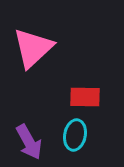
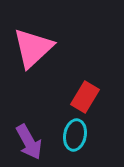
red rectangle: rotated 60 degrees counterclockwise
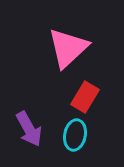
pink triangle: moved 35 px right
purple arrow: moved 13 px up
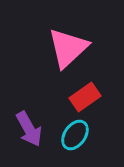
red rectangle: rotated 24 degrees clockwise
cyan ellipse: rotated 24 degrees clockwise
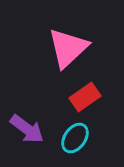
purple arrow: moved 2 px left; rotated 24 degrees counterclockwise
cyan ellipse: moved 3 px down
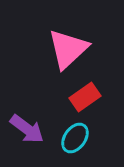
pink triangle: moved 1 px down
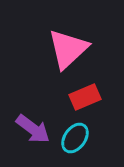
red rectangle: rotated 12 degrees clockwise
purple arrow: moved 6 px right
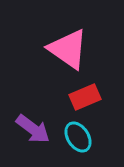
pink triangle: rotated 42 degrees counterclockwise
cyan ellipse: moved 3 px right, 1 px up; rotated 68 degrees counterclockwise
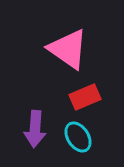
purple arrow: moved 2 px right; rotated 57 degrees clockwise
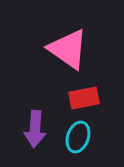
red rectangle: moved 1 px left, 1 px down; rotated 12 degrees clockwise
cyan ellipse: rotated 52 degrees clockwise
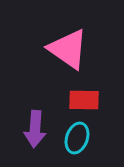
red rectangle: moved 2 px down; rotated 12 degrees clockwise
cyan ellipse: moved 1 px left, 1 px down
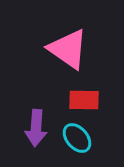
purple arrow: moved 1 px right, 1 px up
cyan ellipse: rotated 60 degrees counterclockwise
